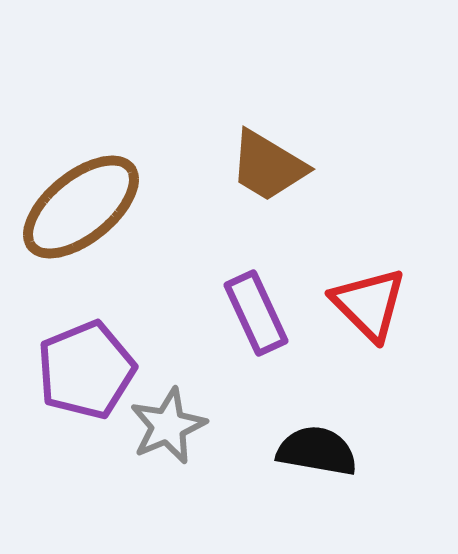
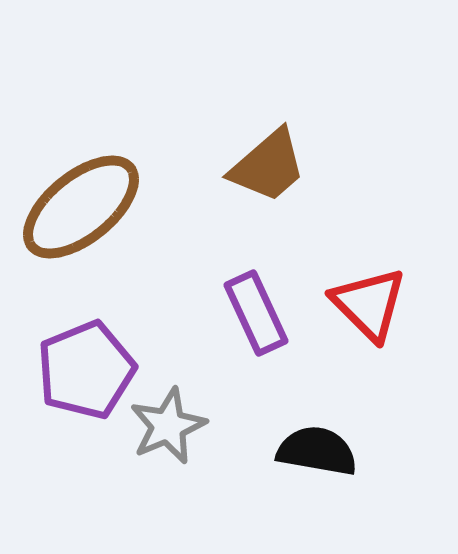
brown trapezoid: rotated 72 degrees counterclockwise
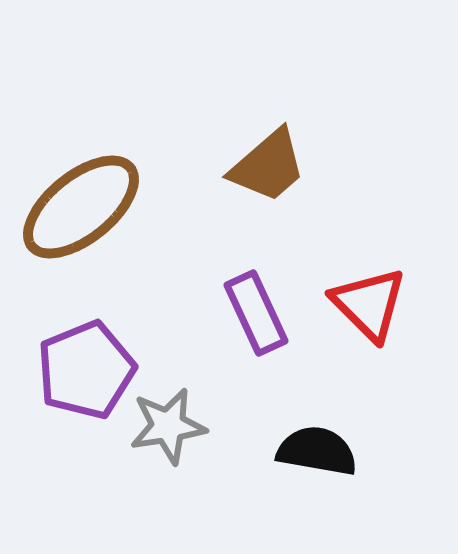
gray star: rotated 14 degrees clockwise
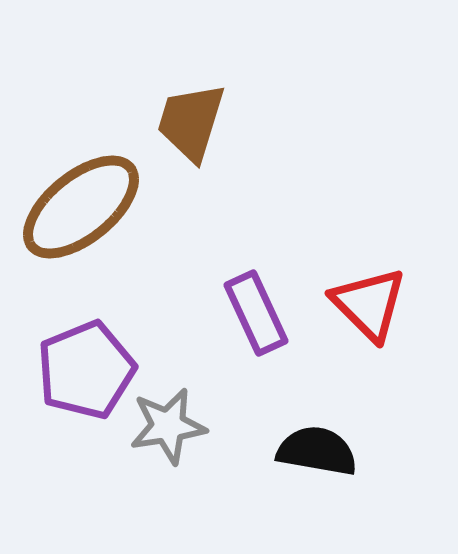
brown trapezoid: moved 77 px left, 44 px up; rotated 148 degrees clockwise
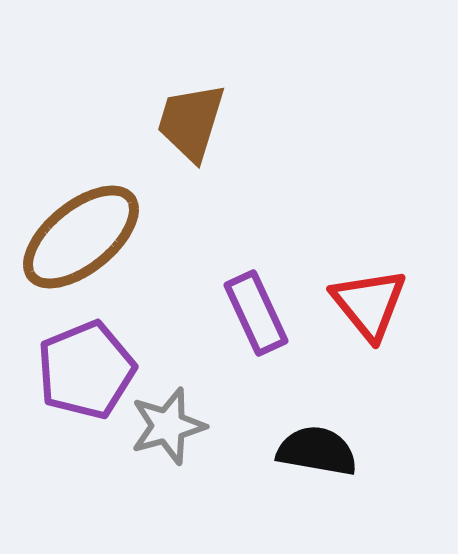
brown ellipse: moved 30 px down
red triangle: rotated 6 degrees clockwise
gray star: rotated 6 degrees counterclockwise
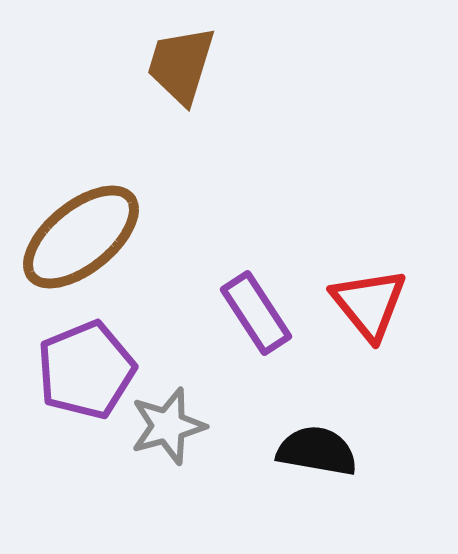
brown trapezoid: moved 10 px left, 57 px up
purple rectangle: rotated 8 degrees counterclockwise
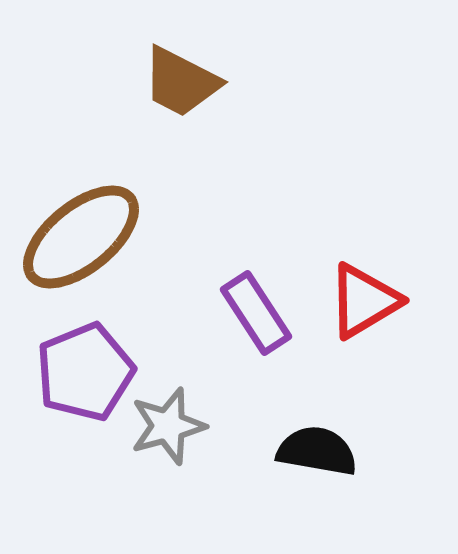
brown trapezoid: moved 17 px down; rotated 80 degrees counterclockwise
red triangle: moved 5 px left, 3 px up; rotated 38 degrees clockwise
purple pentagon: moved 1 px left, 2 px down
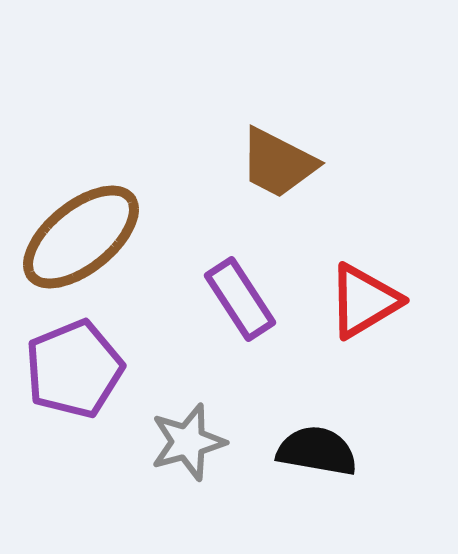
brown trapezoid: moved 97 px right, 81 px down
purple rectangle: moved 16 px left, 14 px up
purple pentagon: moved 11 px left, 3 px up
gray star: moved 20 px right, 16 px down
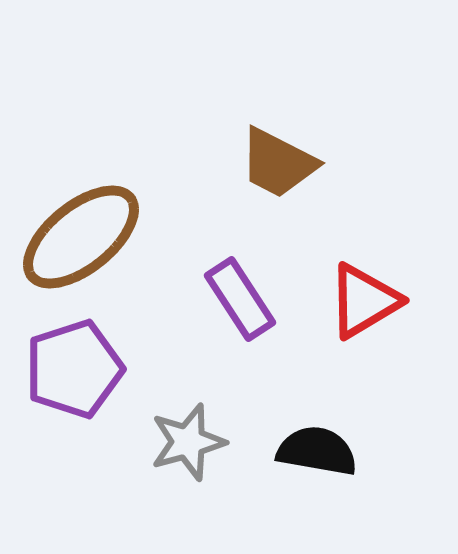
purple pentagon: rotated 4 degrees clockwise
